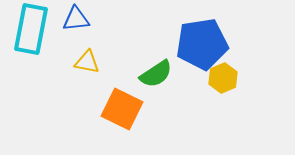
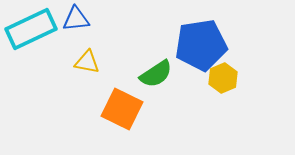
cyan rectangle: rotated 54 degrees clockwise
blue pentagon: moved 1 px left, 1 px down
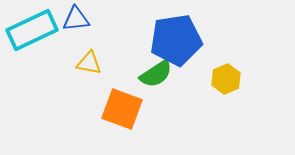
cyan rectangle: moved 1 px right, 1 px down
blue pentagon: moved 25 px left, 5 px up
yellow triangle: moved 2 px right, 1 px down
yellow hexagon: moved 3 px right, 1 px down
orange square: rotated 6 degrees counterclockwise
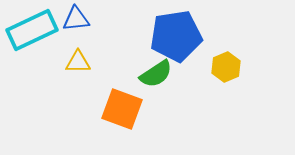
blue pentagon: moved 4 px up
yellow triangle: moved 11 px left, 1 px up; rotated 12 degrees counterclockwise
yellow hexagon: moved 12 px up
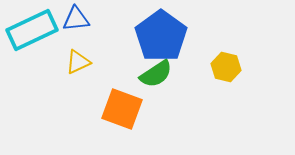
blue pentagon: moved 15 px left; rotated 27 degrees counterclockwise
yellow triangle: rotated 24 degrees counterclockwise
yellow hexagon: rotated 24 degrees counterclockwise
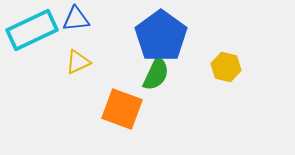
green semicircle: rotated 32 degrees counterclockwise
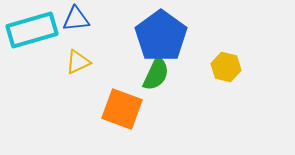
cyan rectangle: rotated 9 degrees clockwise
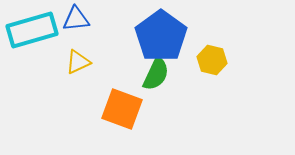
yellow hexagon: moved 14 px left, 7 px up
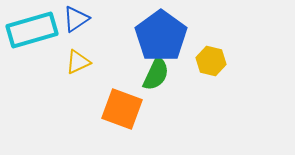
blue triangle: rotated 28 degrees counterclockwise
yellow hexagon: moved 1 px left, 1 px down
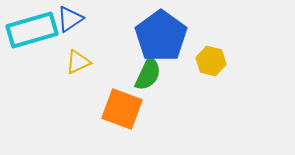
blue triangle: moved 6 px left
green semicircle: moved 8 px left
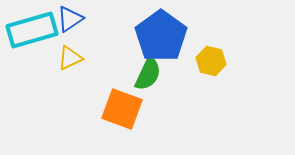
yellow triangle: moved 8 px left, 4 px up
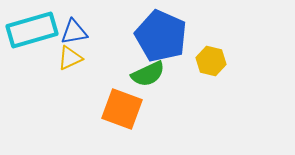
blue triangle: moved 4 px right, 13 px down; rotated 24 degrees clockwise
blue pentagon: rotated 12 degrees counterclockwise
green semicircle: rotated 40 degrees clockwise
